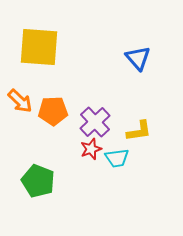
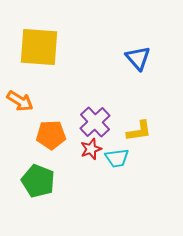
orange arrow: rotated 12 degrees counterclockwise
orange pentagon: moved 2 px left, 24 px down
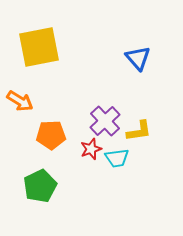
yellow square: rotated 15 degrees counterclockwise
purple cross: moved 10 px right, 1 px up
green pentagon: moved 2 px right, 5 px down; rotated 24 degrees clockwise
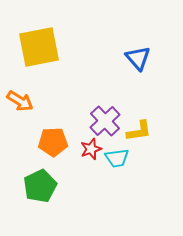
orange pentagon: moved 2 px right, 7 px down
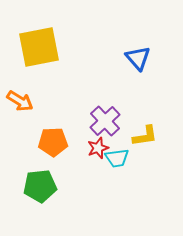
yellow L-shape: moved 6 px right, 5 px down
red star: moved 7 px right, 1 px up
green pentagon: rotated 20 degrees clockwise
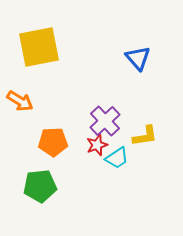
red star: moved 1 px left, 3 px up
cyan trapezoid: rotated 25 degrees counterclockwise
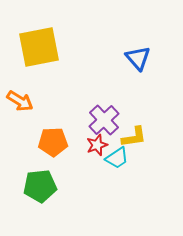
purple cross: moved 1 px left, 1 px up
yellow L-shape: moved 11 px left, 1 px down
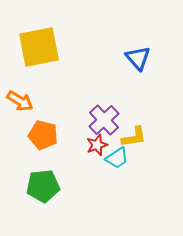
orange pentagon: moved 10 px left, 7 px up; rotated 16 degrees clockwise
green pentagon: moved 3 px right
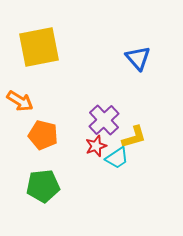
yellow L-shape: rotated 8 degrees counterclockwise
red star: moved 1 px left, 1 px down
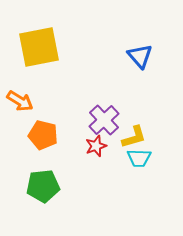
blue triangle: moved 2 px right, 2 px up
cyan trapezoid: moved 22 px right; rotated 35 degrees clockwise
